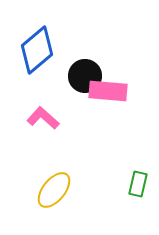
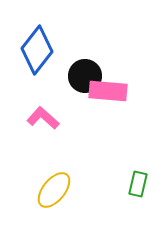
blue diamond: rotated 12 degrees counterclockwise
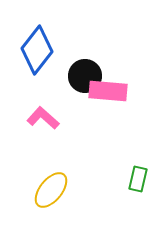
green rectangle: moved 5 px up
yellow ellipse: moved 3 px left
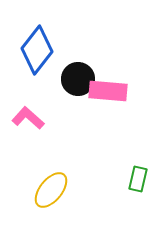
black circle: moved 7 px left, 3 px down
pink L-shape: moved 15 px left
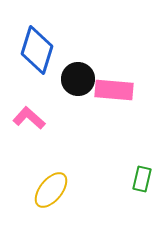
blue diamond: rotated 21 degrees counterclockwise
pink rectangle: moved 6 px right, 1 px up
pink L-shape: moved 1 px right
green rectangle: moved 4 px right
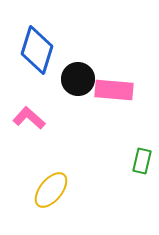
green rectangle: moved 18 px up
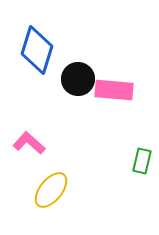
pink L-shape: moved 25 px down
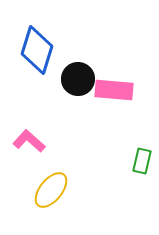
pink L-shape: moved 2 px up
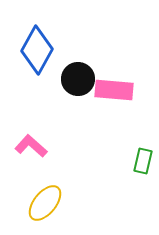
blue diamond: rotated 12 degrees clockwise
pink L-shape: moved 2 px right, 5 px down
green rectangle: moved 1 px right
yellow ellipse: moved 6 px left, 13 px down
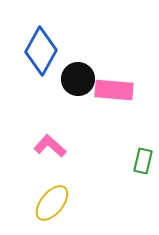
blue diamond: moved 4 px right, 1 px down
pink L-shape: moved 19 px right
yellow ellipse: moved 7 px right
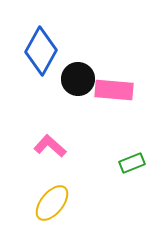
green rectangle: moved 11 px left, 2 px down; rotated 55 degrees clockwise
